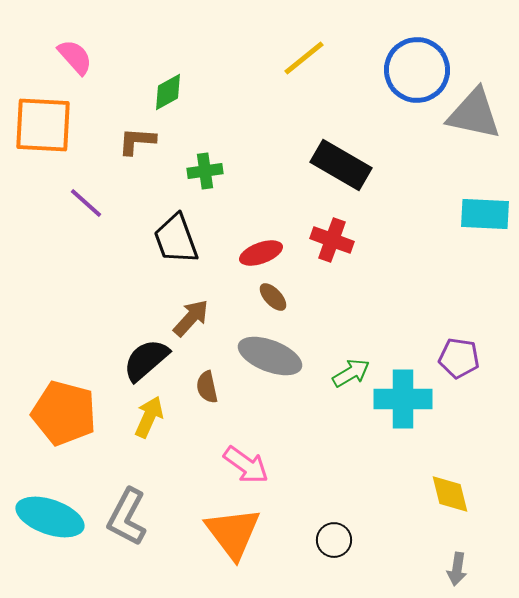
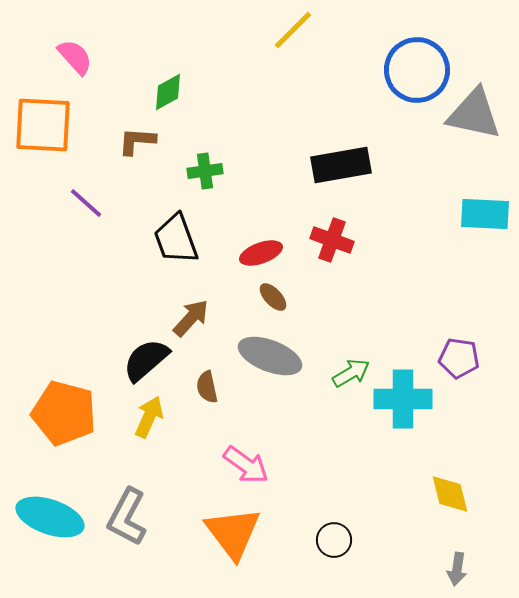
yellow line: moved 11 px left, 28 px up; rotated 6 degrees counterclockwise
black rectangle: rotated 40 degrees counterclockwise
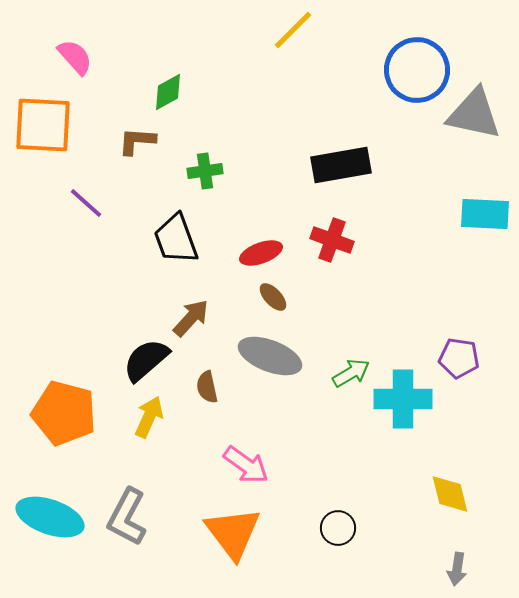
black circle: moved 4 px right, 12 px up
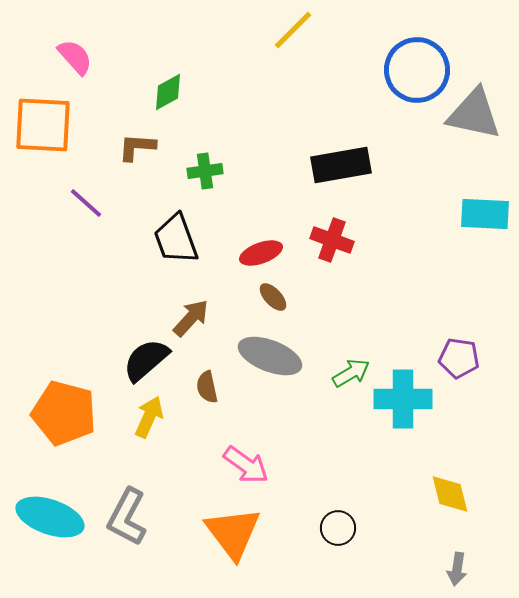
brown L-shape: moved 6 px down
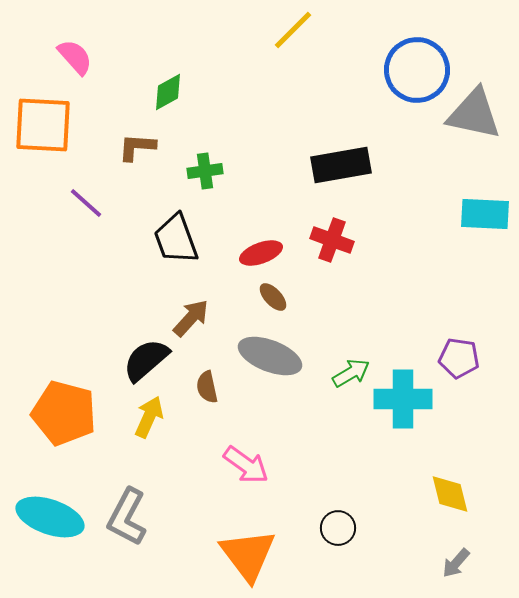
orange triangle: moved 15 px right, 22 px down
gray arrow: moved 1 px left, 6 px up; rotated 32 degrees clockwise
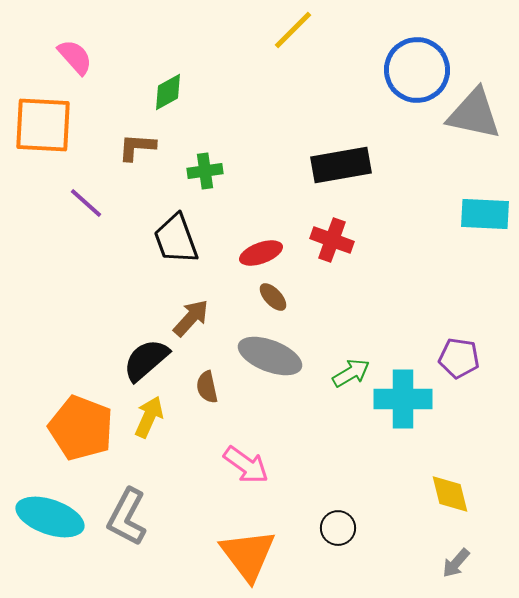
orange pentagon: moved 17 px right, 15 px down; rotated 6 degrees clockwise
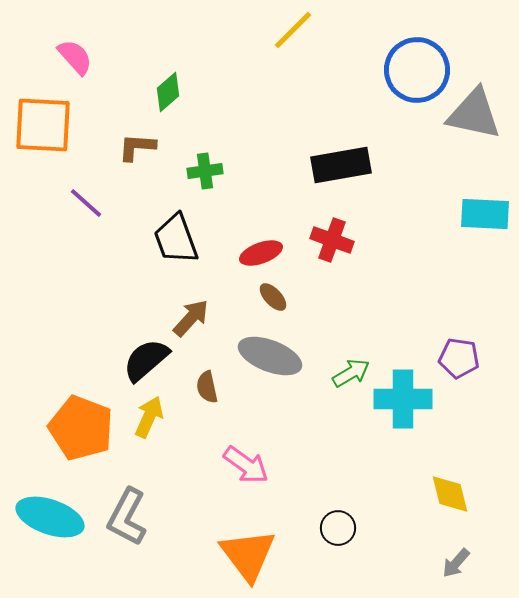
green diamond: rotated 12 degrees counterclockwise
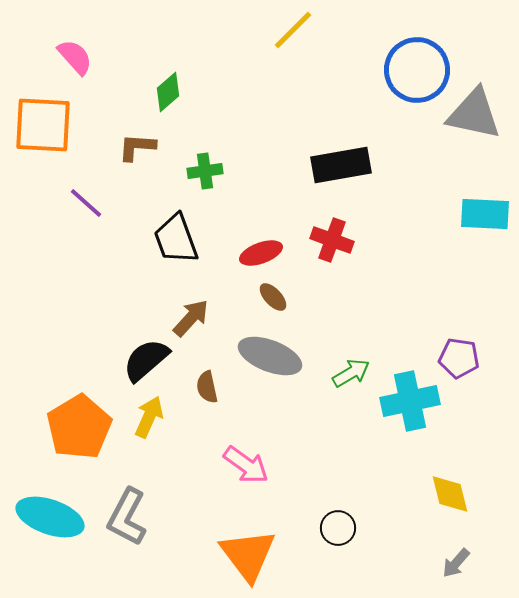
cyan cross: moved 7 px right, 2 px down; rotated 12 degrees counterclockwise
orange pentagon: moved 2 px left, 1 px up; rotated 20 degrees clockwise
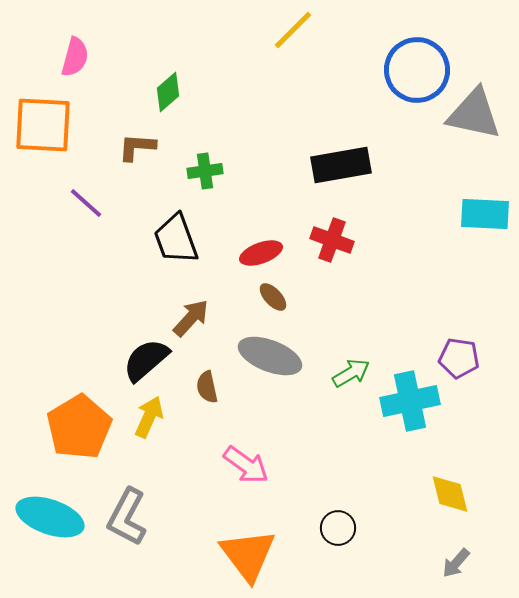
pink semicircle: rotated 57 degrees clockwise
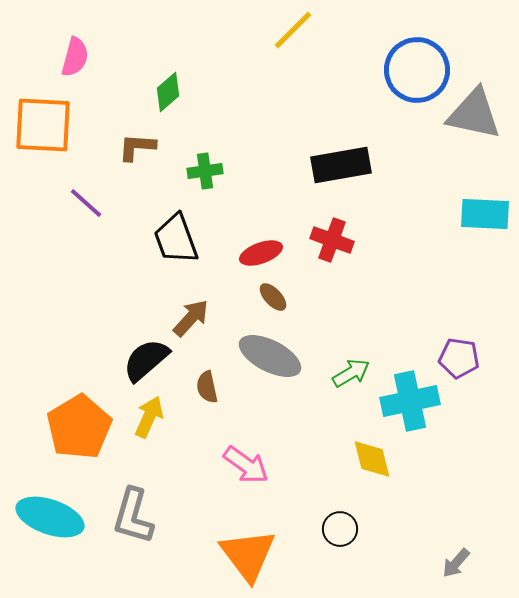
gray ellipse: rotated 6 degrees clockwise
yellow diamond: moved 78 px left, 35 px up
gray L-shape: moved 6 px right, 1 px up; rotated 12 degrees counterclockwise
black circle: moved 2 px right, 1 px down
